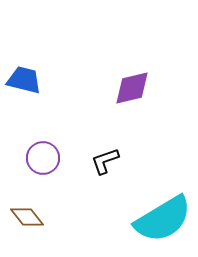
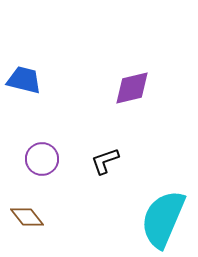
purple circle: moved 1 px left, 1 px down
cyan semicircle: rotated 144 degrees clockwise
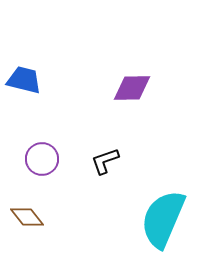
purple diamond: rotated 12 degrees clockwise
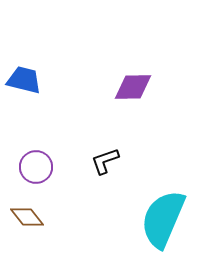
purple diamond: moved 1 px right, 1 px up
purple circle: moved 6 px left, 8 px down
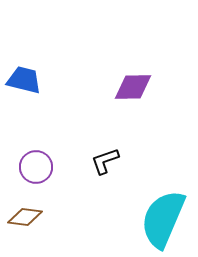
brown diamond: moved 2 px left; rotated 44 degrees counterclockwise
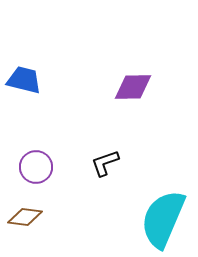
black L-shape: moved 2 px down
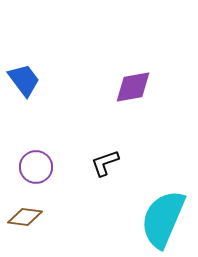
blue trapezoid: rotated 39 degrees clockwise
purple diamond: rotated 9 degrees counterclockwise
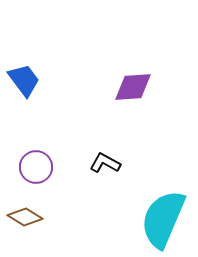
purple diamond: rotated 6 degrees clockwise
black L-shape: rotated 48 degrees clockwise
brown diamond: rotated 24 degrees clockwise
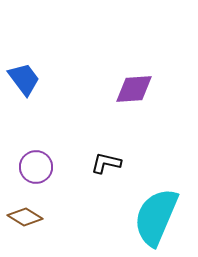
blue trapezoid: moved 1 px up
purple diamond: moved 1 px right, 2 px down
black L-shape: moved 1 px right; rotated 16 degrees counterclockwise
cyan semicircle: moved 7 px left, 2 px up
